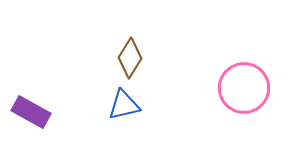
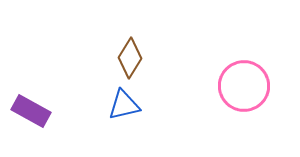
pink circle: moved 2 px up
purple rectangle: moved 1 px up
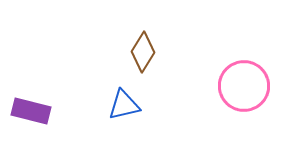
brown diamond: moved 13 px right, 6 px up
purple rectangle: rotated 15 degrees counterclockwise
